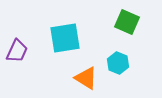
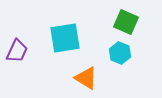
green square: moved 1 px left
cyan hexagon: moved 2 px right, 10 px up
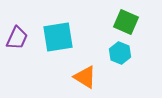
cyan square: moved 7 px left, 1 px up
purple trapezoid: moved 13 px up
orange triangle: moved 1 px left, 1 px up
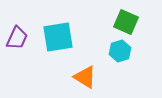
cyan hexagon: moved 2 px up; rotated 20 degrees clockwise
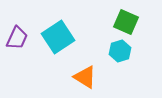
cyan square: rotated 24 degrees counterclockwise
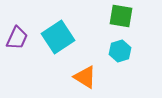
green square: moved 5 px left, 6 px up; rotated 15 degrees counterclockwise
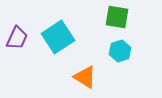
green square: moved 4 px left, 1 px down
